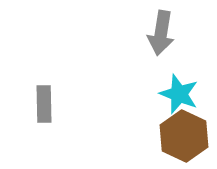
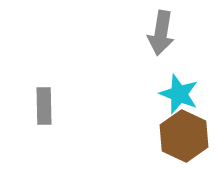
gray rectangle: moved 2 px down
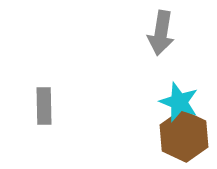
cyan star: moved 8 px down
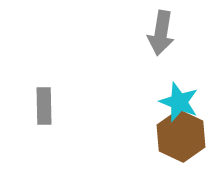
brown hexagon: moved 3 px left
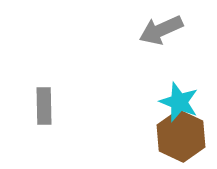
gray arrow: moved 3 px up; rotated 57 degrees clockwise
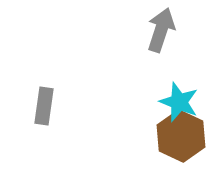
gray arrow: rotated 132 degrees clockwise
gray rectangle: rotated 9 degrees clockwise
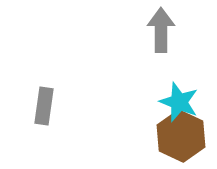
gray arrow: rotated 18 degrees counterclockwise
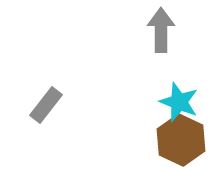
gray rectangle: moved 2 px right, 1 px up; rotated 30 degrees clockwise
brown hexagon: moved 4 px down
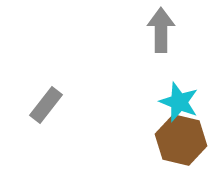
brown hexagon: rotated 12 degrees counterclockwise
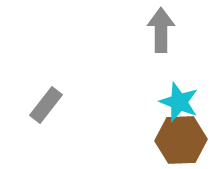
brown hexagon: rotated 15 degrees counterclockwise
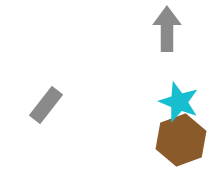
gray arrow: moved 6 px right, 1 px up
brown hexagon: rotated 18 degrees counterclockwise
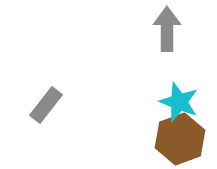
brown hexagon: moved 1 px left, 1 px up
